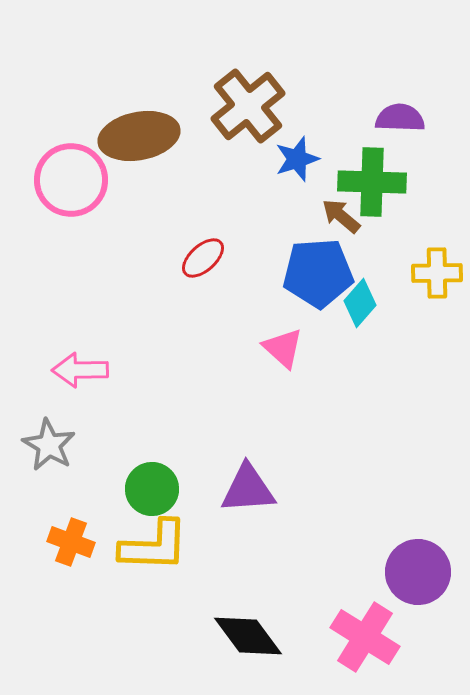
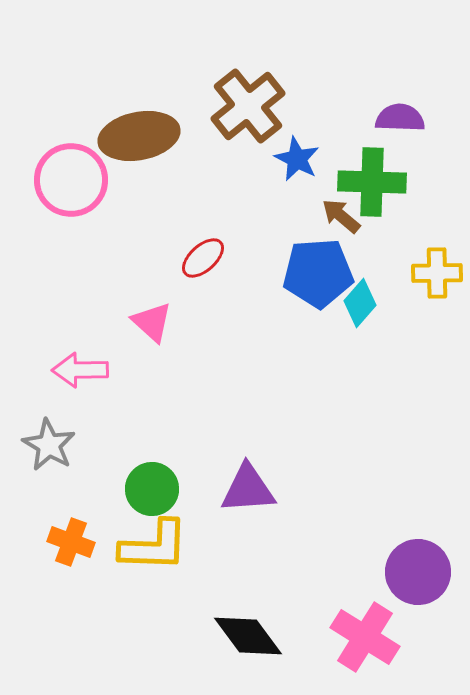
blue star: rotated 27 degrees counterclockwise
pink triangle: moved 131 px left, 26 px up
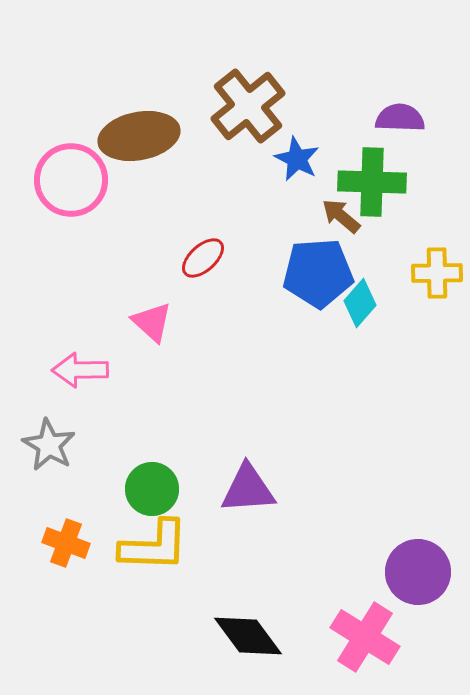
orange cross: moved 5 px left, 1 px down
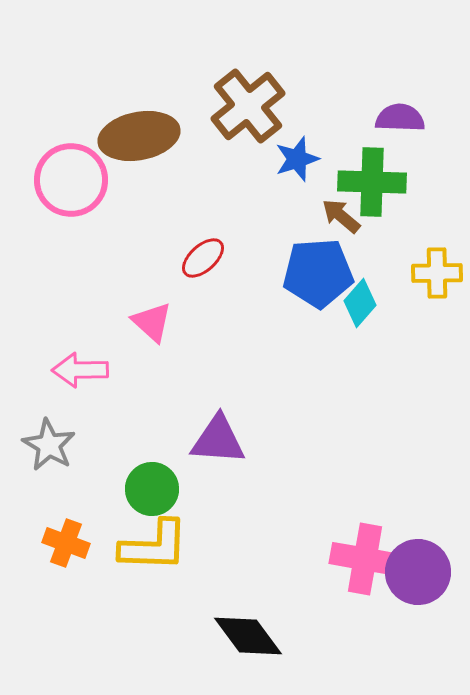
blue star: rotated 27 degrees clockwise
purple triangle: moved 30 px left, 49 px up; rotated 8 degrees clockwise
pink cross: moved 78 px up; rotated 22 degrees counterclockwise
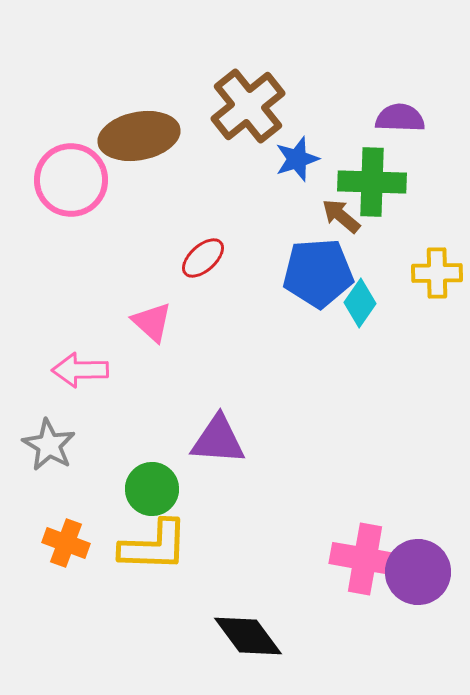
cyan diamond: rotated 6 degrees counterclockwise
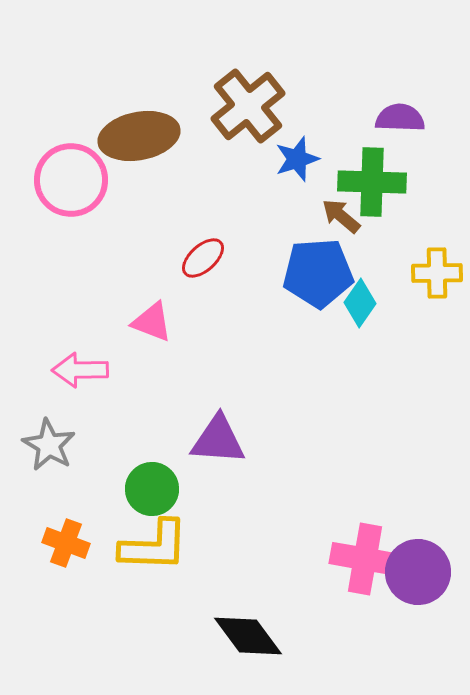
pink triangle: rotated 21 degrees counterclockwise
